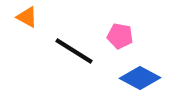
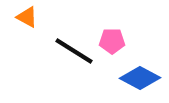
pink pentagon: moved 8 px left, 5 px down; rotated 10 degrees counterclockwise
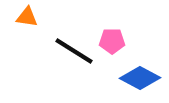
orange triangle: rotated 20 degrees counterclockwise
